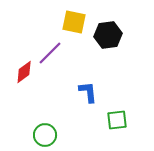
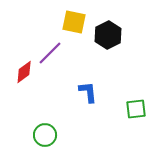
black hexagon: rotated 20 degrees counterclockwise
green square: moved 19 px right, 11 px up
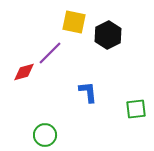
red diamond: rotated 20 degrees clockwise
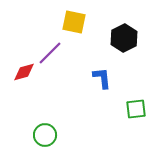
black hexagon: moved 16 px right, 3 px down
blue L-shape: moved 14 px right, 14 px up
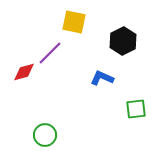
black hexagon: moved 1 px left, 3 px down
blue L-shape: rotated 60 degrees counterclockwise
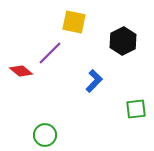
red diamond: moved 3 px left, 1 px up; rotated 55 degrees clockwise
blue L-shape: moved 8 px left, 3 px down; rotated 110 degrees clockwise
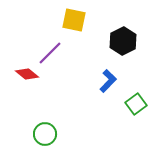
yellow square: moved 2 px up
red diamond: moved 6 px right, 3 px down
blue L-shape: moved 14 px right
green square: moved 5 px up; rotated 30 degrees counterclockwise
green circle: moved 1 px up
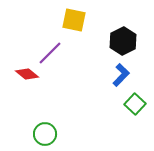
blue L-shape: moved 13 px right, 6 px up
green square: moved 1 px left; rotated 10 degrees counterclockwise
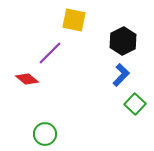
red diamond: moved 5 px down
